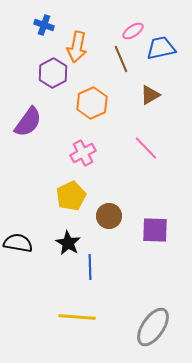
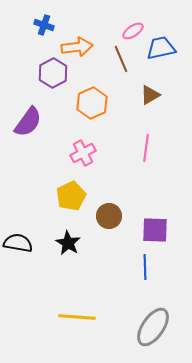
orange arrow: rotated 108 degrees counterclockwise
pink line: rotated 52 degrees clockwise
blue line: moved 55 px right
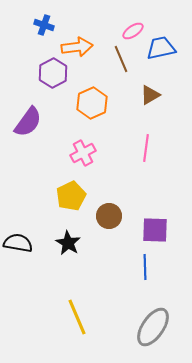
yellow line: rotated 63 degrees clockwise
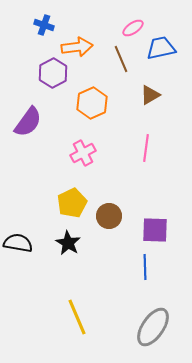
pink ellipse: moved 3 px up
yellow pentagon: moved 1 px right, 7 px down
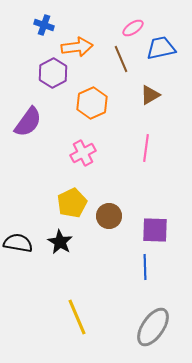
black star: moved 8 px left, 1 px up
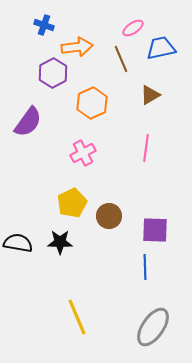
black star: rotated 30 degrees counterclockwise
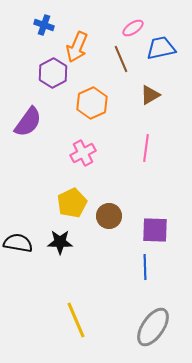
orange arrow: rotated 120 degrees clockwise
yellow line: moved 1 px left, 3 px down
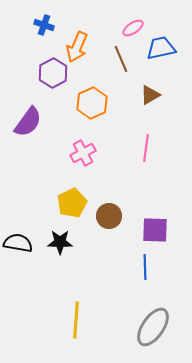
yellow line: rotated 27 degrees clockwise
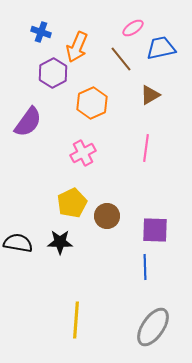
blue cross: moved 3 px left, 7 px down
brown line: rotated 16 degrees counterclockwise
brown circle: moved 2 px left
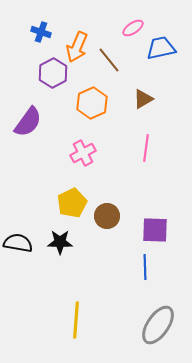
brown line: moved 12 px left, 1 px down
brown triangle: moved 7 px left, 4 px down
gray ellipse: moved 5 px right, 2 px up
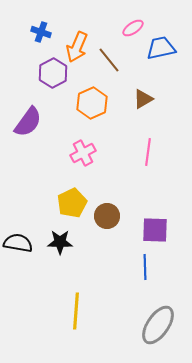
pink line: moved 2 px right, 4 px down
yellow line: moved 9 px up
